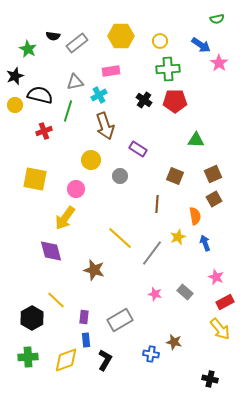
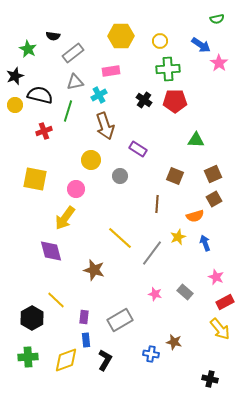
gray rectangle at (77, 43): moved 4 px left, 10 px down
orange semicircle at (195, 216): rotated 84 degrees clockwise
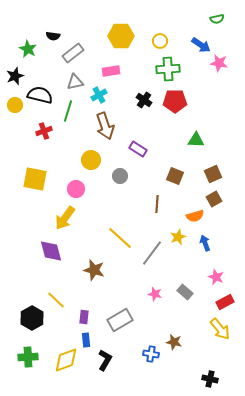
pink star at (219, 63): rotated 24 degrees counterclockwise
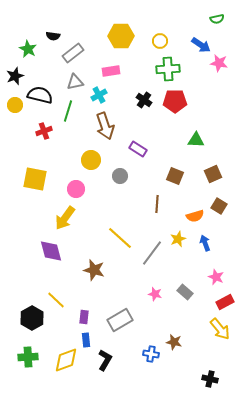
brown square at (214, 199): moved 5 px right, 7 px down; rotated 28 degrees counterclockwise
yellow star at (178, 237): moved 2 px down
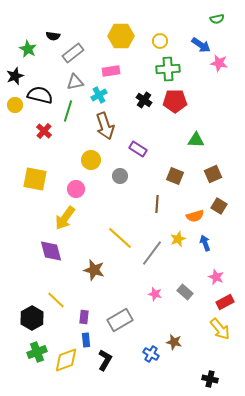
red cross at (44, 131): rotated 28 degrees counterclockwise
blue cross at (151, 354): rotated 21 degrees clockwise
green cross at (28, 357): moved 9 px right, 5 px up; rotated 18 degrees counterclockwise
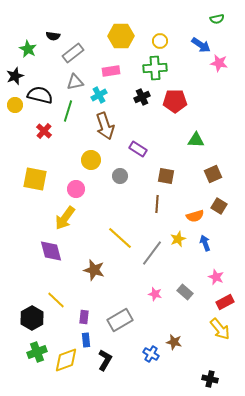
green cross at (168, 69): moved 13 px left, 1 px up
black cross at (144, 100): moved 2 px left, 3 px up; rotated 28 degrees clockwise
brown square at (175, 176): moved 9 px left; rotated 12 degrees counterclockwise
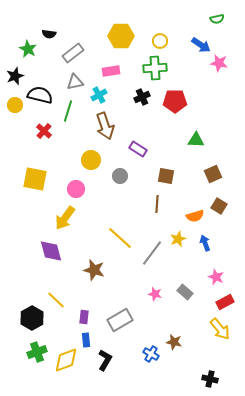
black semicircle at (53, 36): moved 4 px left, 2 px up
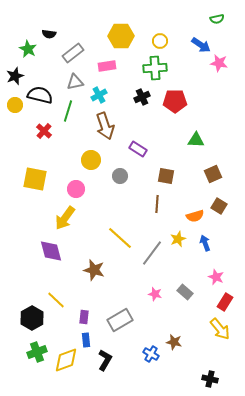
pink rectangle at (111, 71): moved 4 px left, 5 px up
red rectangle at (225, 302): rotated 30 degrees counterclockwise
